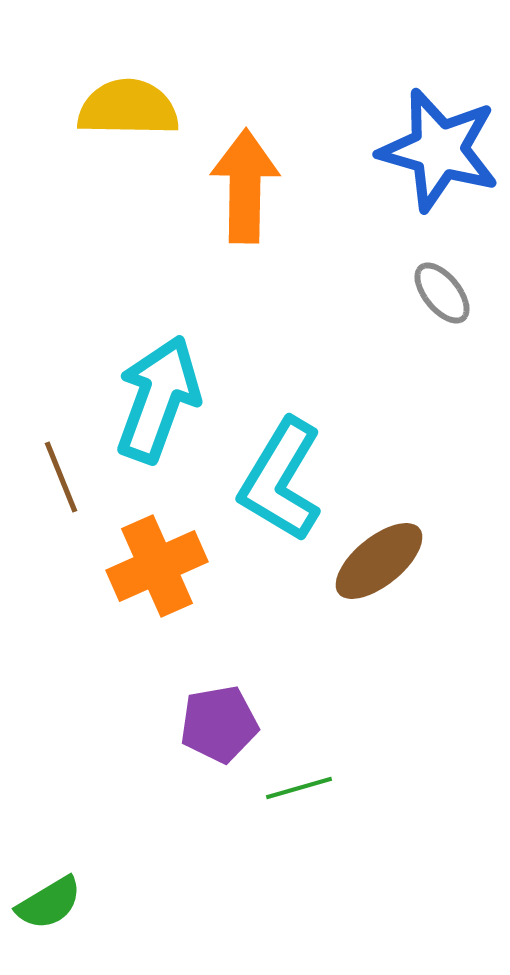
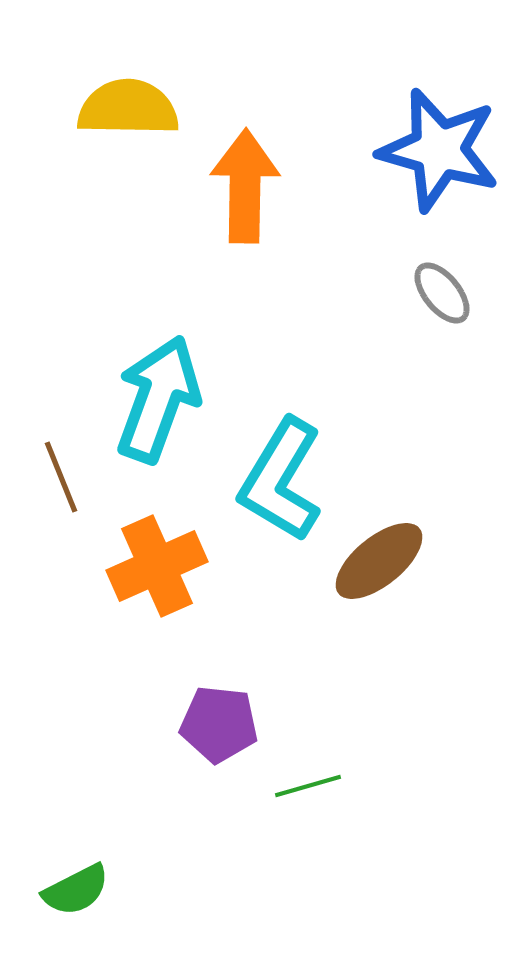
purple pentagon: rotated 16 degrees clockwise
green line: moved 9 px right, 2 px up
green semicircle: moved 27 px right, 13 px up; rotated 4 degrees clockwise
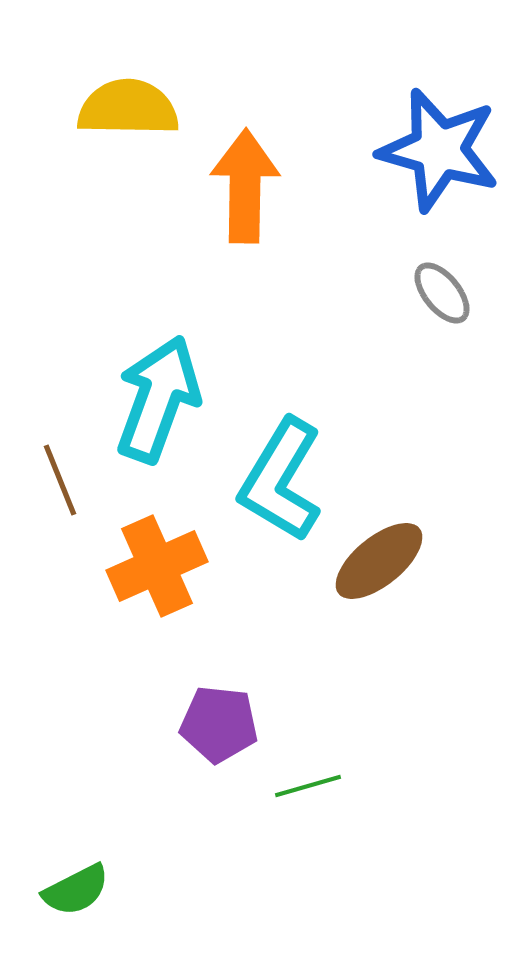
brown line: moved 1 px left, 3 px down
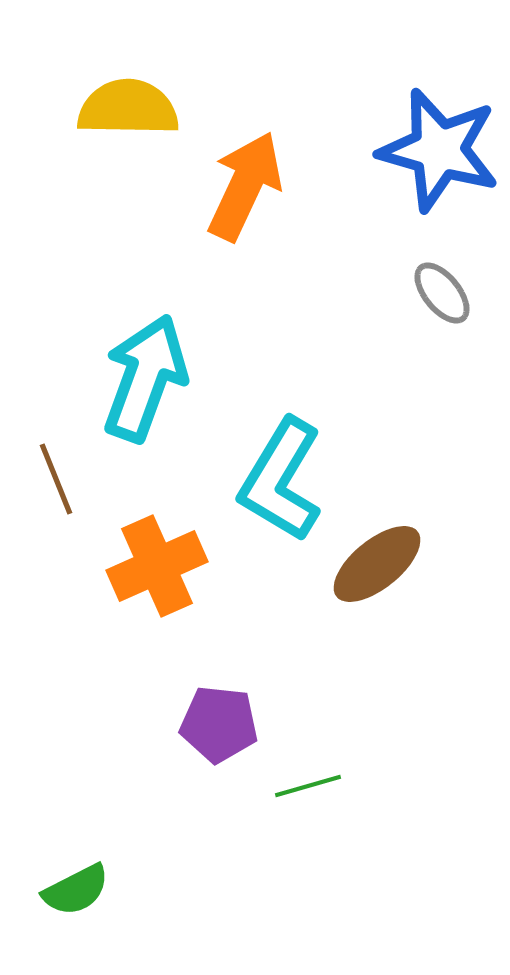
orange arrow: rotated 24 degrees clockwise
cyan arrow: moved 13 px left, 21 px up
brown line: moved 4 px left, 1 px up
brown ellipse: moved 2 px left, 3 px down
